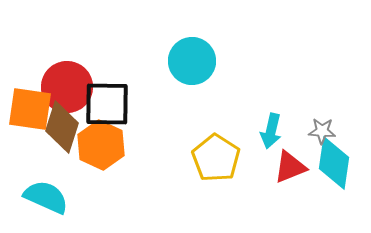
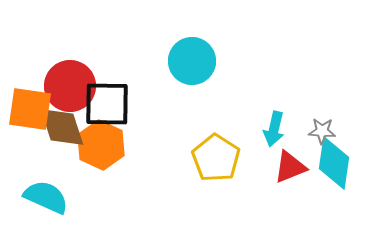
red circle: moved 3 px right, 1 px up
brown diamond: rotated 36 degrees counterclockwise
cyan arrow: moved 3 px right, 2 px up
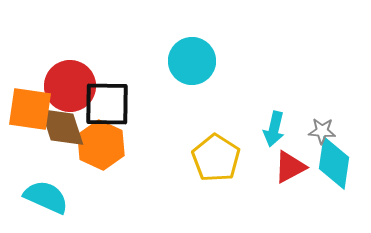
red triangle: rotated 6 degrees counterclockwise
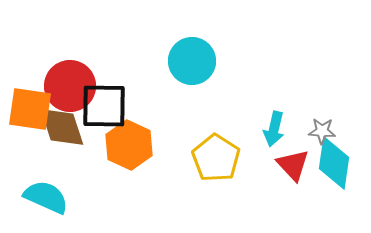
black square: moved 3 px left, 2 px down
orange hexagon: moved 28 px right
red triangle: moved 3 px right, 2 px up; rotated 45 degrees counterclockwise
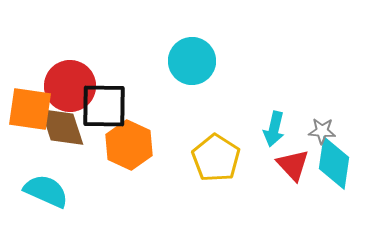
cyan semicircle: moved 6 px up
